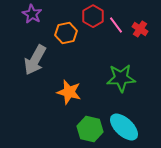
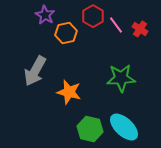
purple star: moved 13 px right, 1 px down
gray arrow: moved 11 px down
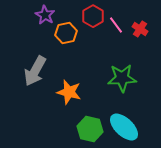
green star: moved 1 px right
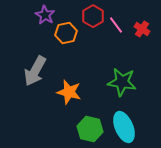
red cross: moved 2 px right
green star: moved 4 px down; rotated 12 degrees clockwise
cyan ellipse: rotated 24 degrees clockwise
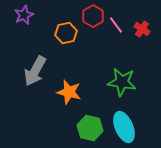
purple star: moved 21 px left; rotated 18 degrees clockwise
green hexagon: moved 1 px up
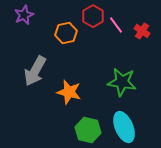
red cross: moved 2 px down
green hexagon: moved 2 px left, 2 px down
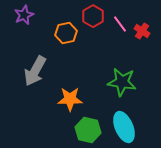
pink line: moved 4 px right, 1 px up
orange star: moved 1 px right, 7 px down; rotated 15 degrees counterclockwise
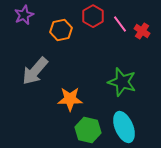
orange hexagon: moved 5 px left, 3 px up
gray arrow: rotated 12 degrees clockwise
green star: rotated 8 degrees clockwise
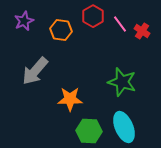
purple star: moved 6 px down
orange hexagon: rotated 20 degrees clockwise
green hexagon: moved 1 px right, 1 px down; rotated 10 degrees counterclockwise
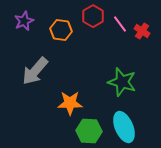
orange star: moved 4 px down
